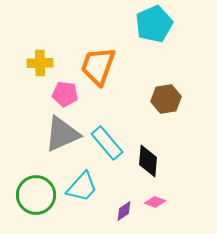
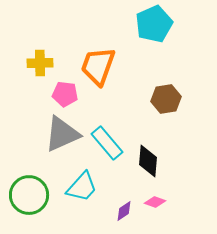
green circle: moved 7 px left
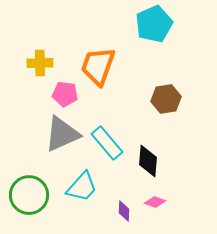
purple diamond: rotated 55 degrees counterclockwise
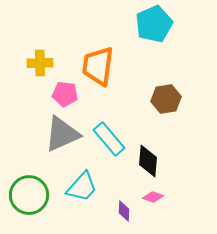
orange trapezoid: rotated 12 degrees counterclockwise
cyan rectangle: moved 2 px right, 4 px up
pink diamond: moved 2 px left, 5 px up
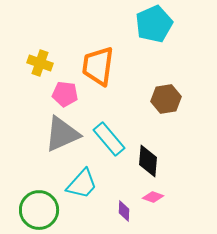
yellow cross: rotated 20 degrees clockwise
cyan trapezoid: moved 3 px up
green circle: moved 10 px right, 15 px down
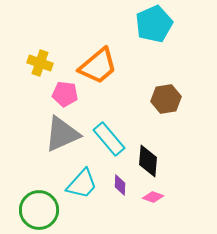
orange trapezoid: rotated 138 degrees counterclockwise
purple diamond: moved 4 px left, 26 px up
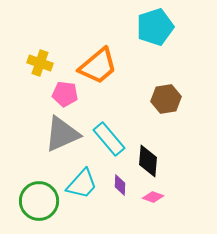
cyan pentagon: moved 1 px right, 3 px down; rotated 6 degrees clockwise
green circle: moved 9 px up
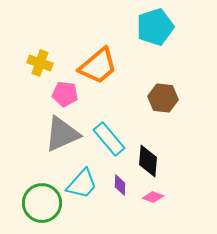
brown hexagon: moved 3 px left, 1 px up; rotated 16 degrees clockwise
green circle: moved 3 px right, 2 px down
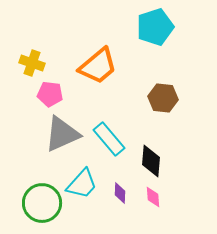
yellow cross: moved 8 px left
pink pentagon: moved 15 px left
black diamond: moved 3 px right
purple diamond: moved 8 px down
pink diamond: rotated 65 degrees clockwise
